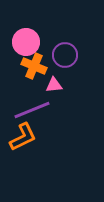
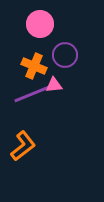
pink circle: moved 14 px right, 18 px up
purple line: moved 16 px up
orange L-shape: moved 9 px down; rotated 12 degrees counterclockwise
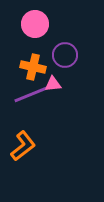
pink circle: moved 5 px left
orange cross: moved 1 px left, 1 px down; rotated 10 degrees counterclockwise
pink triangle: moved 1 px left, 1 px up
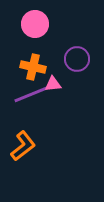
purple circle: moved 12 px right, 4 px down
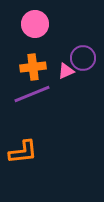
purple circle: moved 6 px right, 1 px up
orange cross: rotated 20 degrees counterclockwise
pink triangle: moved 13 px right, 13 px up; rotated 18 degrees counterclockwise
orange L-shape: moved 6 px down; rotated 32 degrees clockwise
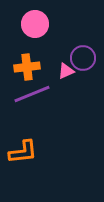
orange cross: moved 6 px left
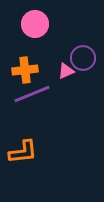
orange cross: moved 2 px left, 3 px down
